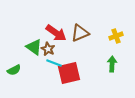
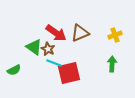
yellow cross: moved 1 px left, 1 px up
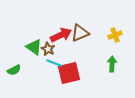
red arrow: moved 5 px right, 2 px down; rotated 60 degrees counterclockwise
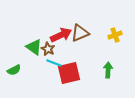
green arrow: moved 4 px left, 6 px down
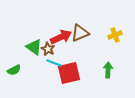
red arrow: moved 2 px down
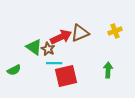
yellow cross: moved 4 px up
cyan line: rotated 21 degrees counterclockwise
red square: moved 3 px left, 3 px down
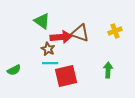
brown triangle: rotated 42 degrees clockwise
red arrow: rotated 20 degrees clockwise
green triangle: moved 8 px right, 26 px up
cyan line: moved 4 px left
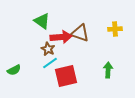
yellow cross: moved 2 px up; rotated 16 degrees clockwise
cyan line: rotated 35 degrees counterclockwise
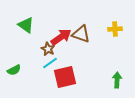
green triangle: moved 16 px left, 4 px down
brown triangle: moved 1 px right, 1 px down
red arrow: rotated 30 degrees counterclockwise
green arrow: moved 9 px right, 10 px down
red square: moved 1 px left, 1 px down
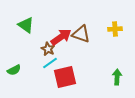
green arrow: moved 3 px up
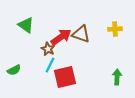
cyan line: moved 2 px down; rotated 28 degrees counterclockwise
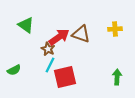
red arrow: moved 2 px left
